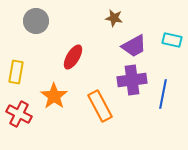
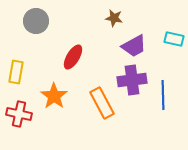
cyan rectangle: moved 2 px right, 1 px up
blue line: moved 1 px down; rotated 12 degrees counterclockwise
orange rectangle: moved 2 px right, 3 px up
red cross: rotated 15 degrees counterclockwise
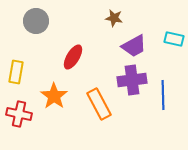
orange rectangle: moved 3 px left, 1 px down
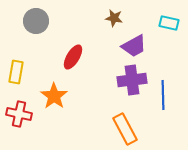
cyan rectangle: moved 5 px left, 16 px up
orange rectangle: moved 26 px right, 25 px down
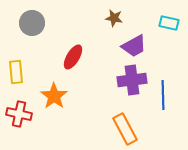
gray circle: moved 4 px left, 2 px down
yellow rectangle: rotated 15 degrees counterclockwise
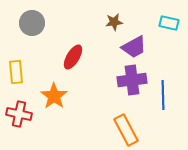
brown star: moved 4 px down; rotated 18 degrees counterclockwise
purple trapezoid: moved 1 px down
orange rectangle: moved 1 px right, 1 px down
